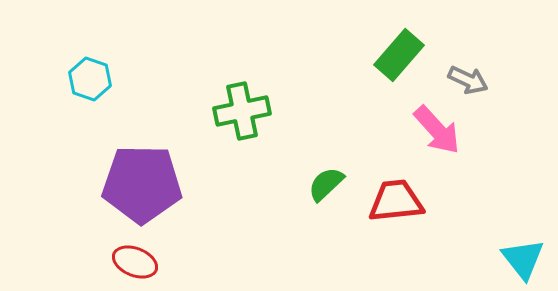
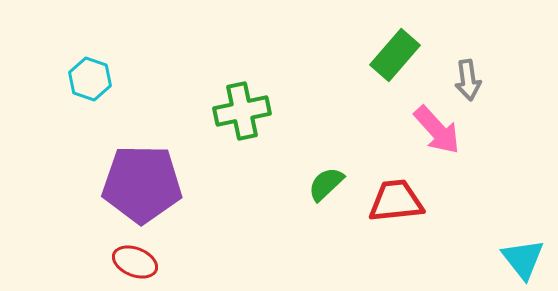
green rectangle: moved 4 px left
gray arrow: rotated 57 degrees clockwise
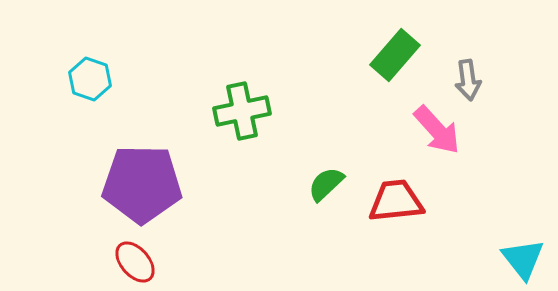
red ellipse: rotated 27 degrees clockwise
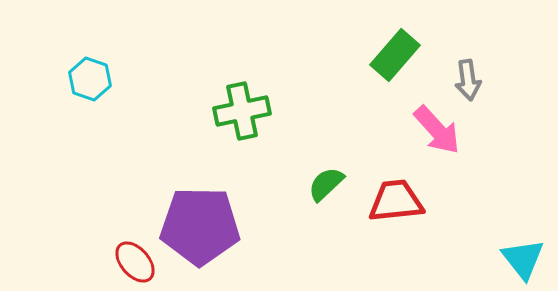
purple pentagon: moved 58 px right, 42 px down
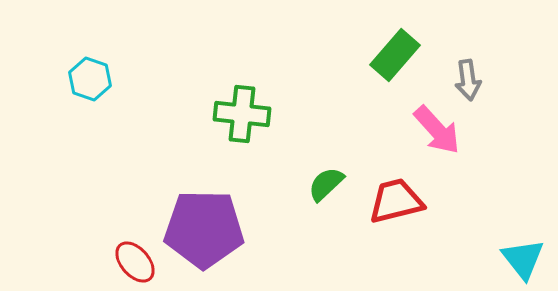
green cross: moved 3 px down; rotated 18 degrees clockwise
red trapezoid: rotated 8 degrees counterclockwise
purple pentagon: moved 4 px right, 3 px down
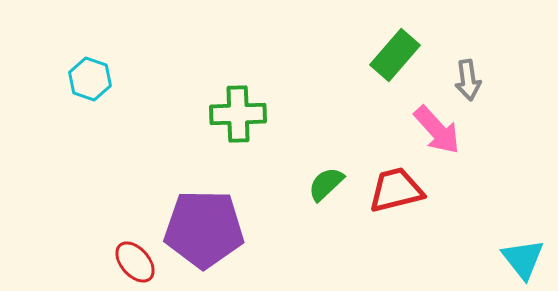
green cross: moved 4 px left; rotated 8 degrees counterclockwise
red trapezoid: moved 11 px up
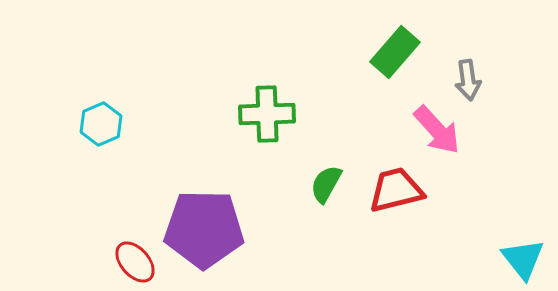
green rectangle: moved 3 px up
cyan hexagon: moved 11 px right, 45 px down; rotated 18 degrees clockwise
green cross: moved 29 px right
green semicircle: rotated 18 degrees counterclockwise
